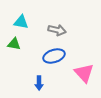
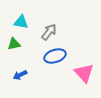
gray arrow: moved 8 px left, 2 px down; rotated 66 degrees counterclockwise
green triangle: rotated 24 degrees counterclockwise
blue ellipse: moved 1 px right
blue arrow: moved 19 px left, 8 px up; rotated 64 degrees clockwise
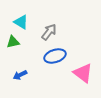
cyan triangle: rotated 21 degrees clockwise
green triangle: moved 1 px left, 2 px up
pink triangle: moved 1 px left; rotated 10 degrees counterclockwise
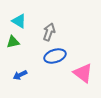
cyan triangle: moved 2 px left, 1 px up
gray arrow: rotated 18 degrees counterclockwise
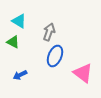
green triangle: rotated 40 degrees clockwise
blue ellipse: rotated 50 degrees counterclockwise
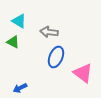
gray arrow: rotated 102 degrees counterclockwise
blue ellipse: moved 1 px right, 1 px down
blue arrow: moved 13 px down
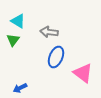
cyan triangle: moved 1 px left
green triangle: moved 2 px up; rotated 40 degrees clockwise
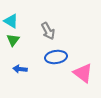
cyan triangle: moved 7 px left
gray arrow: moved 1 px left, 1 px up; rotated 126 degrees counterclockwise
blue ellipse: rotated 60 degrees clockwise
blue arrow: moved 19 px up; rotated 32 degrees clockwise
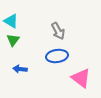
gray arrow: moved 10 px right
blue ellipse: moved 1 px right, 1 px up
pink triangle: moved 2 px left, 5 px down
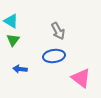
blue ellipse: moved 3 px left
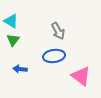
pink triangle: moved 2 px up
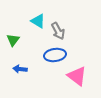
cyan triangle: moved 27 px right
blue ellipse: moved 1 px right, 1 px up
pink triangle: moved 4 px left
